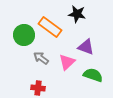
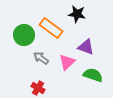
orange rectangle: moved 1 px right, 1 px down
red cross: rotated 24 degrees clockwise
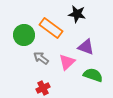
red cross: moved 5 px right; rotated 32 degrees clockwise
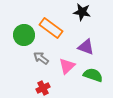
black star: moved 5 px right, 2 px up
pink triangle: moved 4 px down
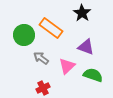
black star: moved 1 px down; rotated 24 degrees clockwise
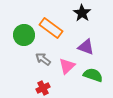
gray arrow: moved 2 px right, 1 px down
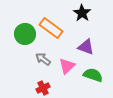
green circle: moved 1 px right, 1 px up
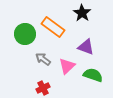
orange rectangle: moved 2 px right, 1 px up
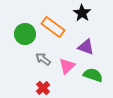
red cross: rotated 16 degrees counterclockwise
